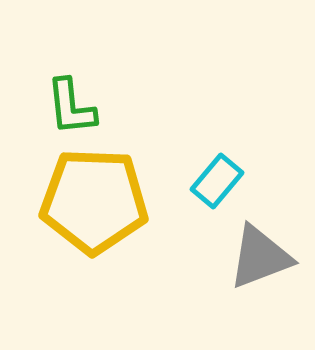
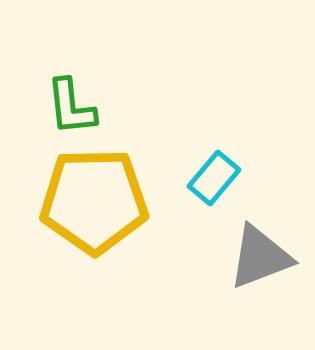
cyan rectangle: moved 3 px left, 3 px up
yellow pentagon: rotated 3 degrees counterclockwise
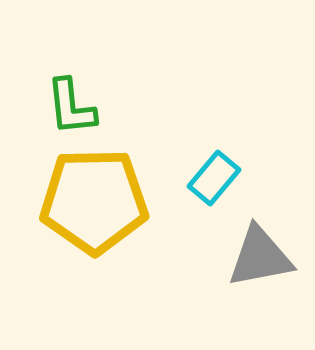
gray triangle: rotated 10 degrees clockwise
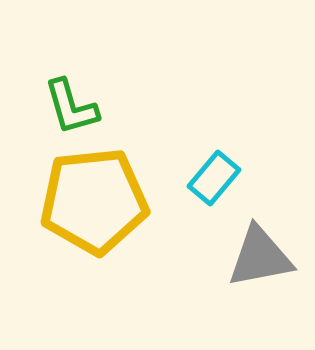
green L-shape: rotated 10 degrees counterclockwise
yellow pentagon: rotated 5 degrees counterclockwise
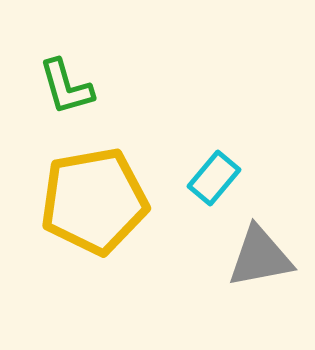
green L-shape: moved 5 px left, 20 px up
yellow pentagon: rotated 4 degrees counterclockwise
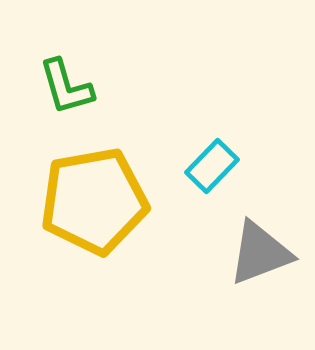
cyan rectangle: moved 2 px left, 12 px up; rotated 4 degrees clockwise
gray triangle: moved 4 px up; rotated 10 degrees counterclockwise
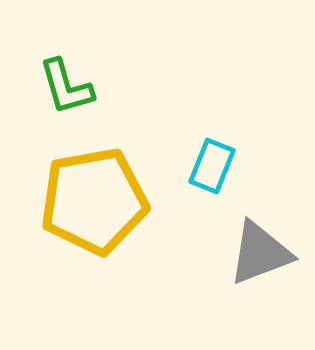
cyan rectangle: rotated 22 degrees counterclockwise
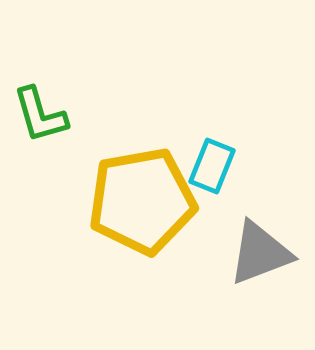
green L-shape: moved 26 px left, 28 px down
yellow pentagon: moved 48 px right
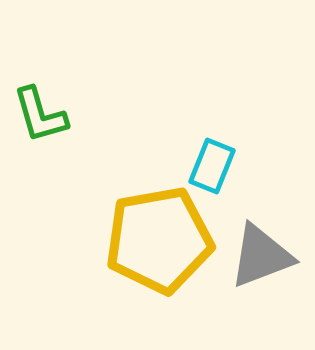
yellow pentagon: moved 17 px right, 39 px down
gray triangle: moved 1 px right, 3 px down
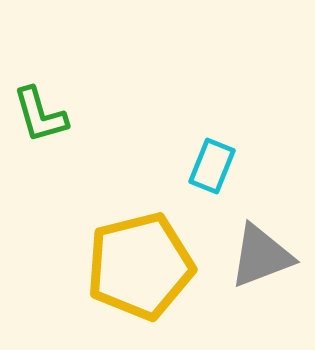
yellow pentagon: moved 19 px left, 26 px down; rotated 4 degrees counterclockwise
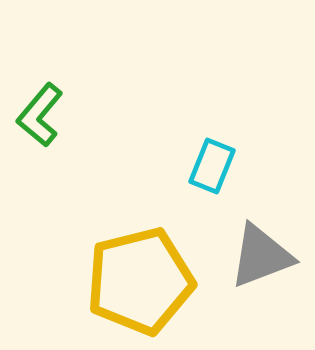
green L-shape: rotated 56 degrees clockwise
yellow pentagon: moved 15 px down
